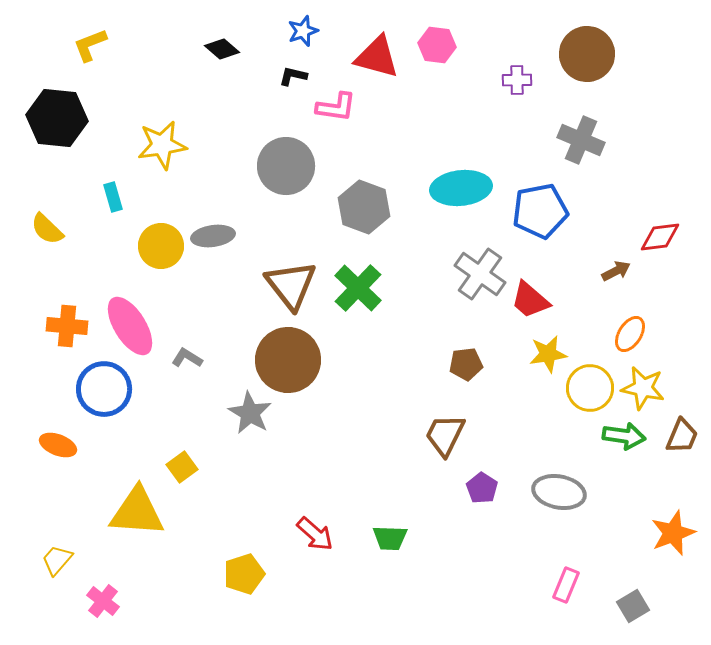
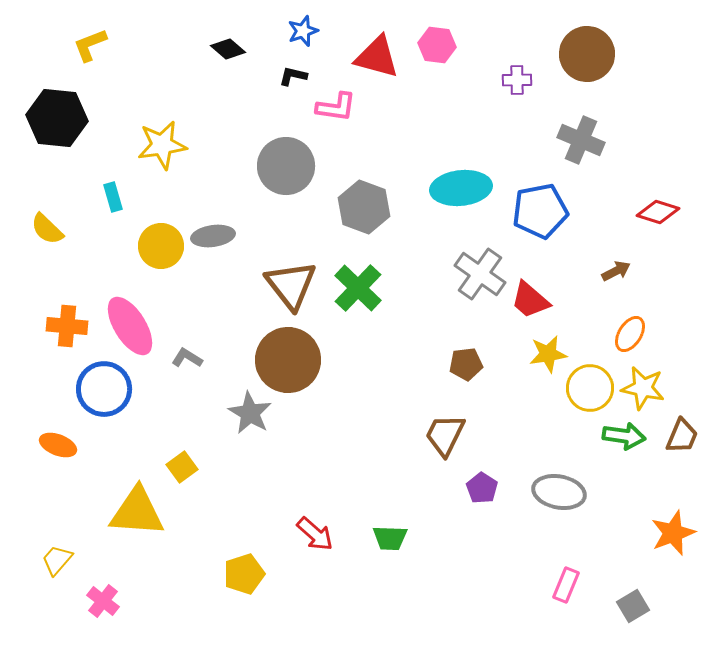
black diamond at (222, 49): moved 6 px right
red diamond at (660, 237): moved 2 px left, 25 px up; rotated 24 degrees clockwise
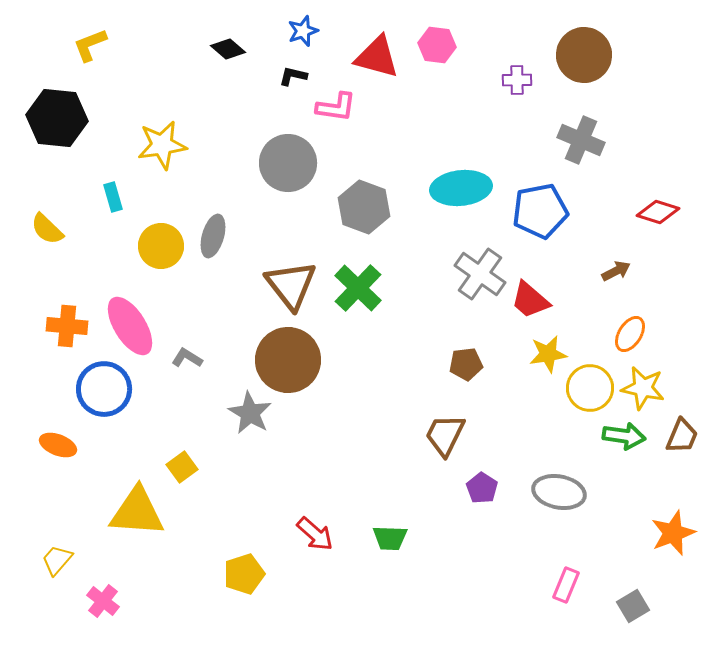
brown circle at (587, 54): moved 3 px left, 1 px down
gray circle at (286, 166): moved 2 px right, 3 px up
gray ellipse at (213, 236): rotated 66 degrees counterclockwise
